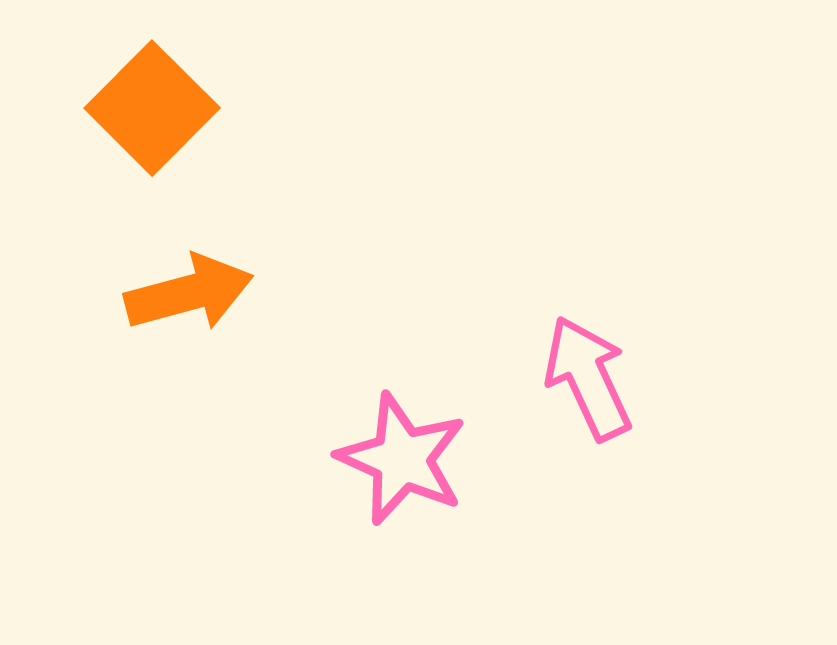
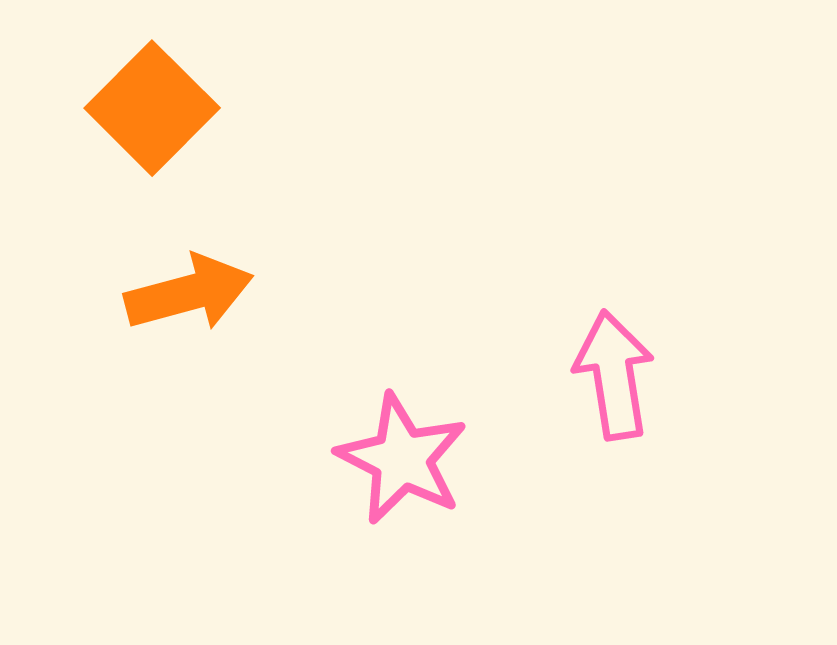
pink arrow: moved 26 px right, 3 px up; rotated 16 degrees clockwise
pink star: rotated 3 degrees clockwise
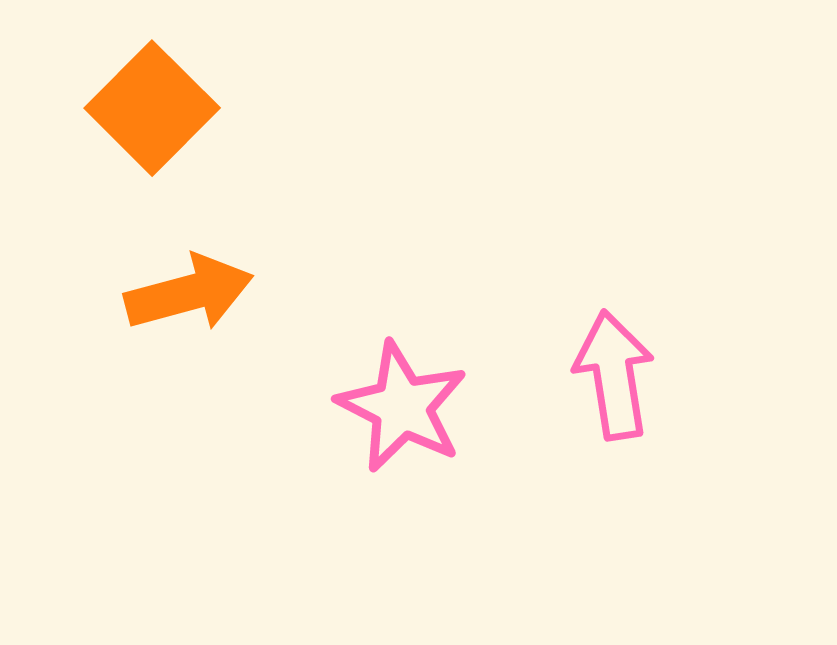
pink star: moved 52 px up
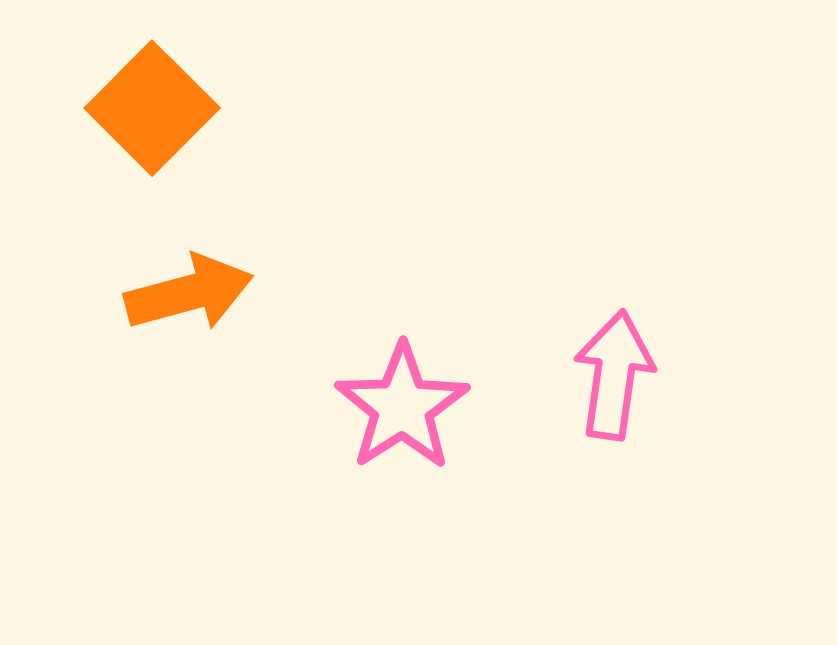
pink arrow: rotated 17 degrees clockwise
pink star: rotated 12 degrees clockwise
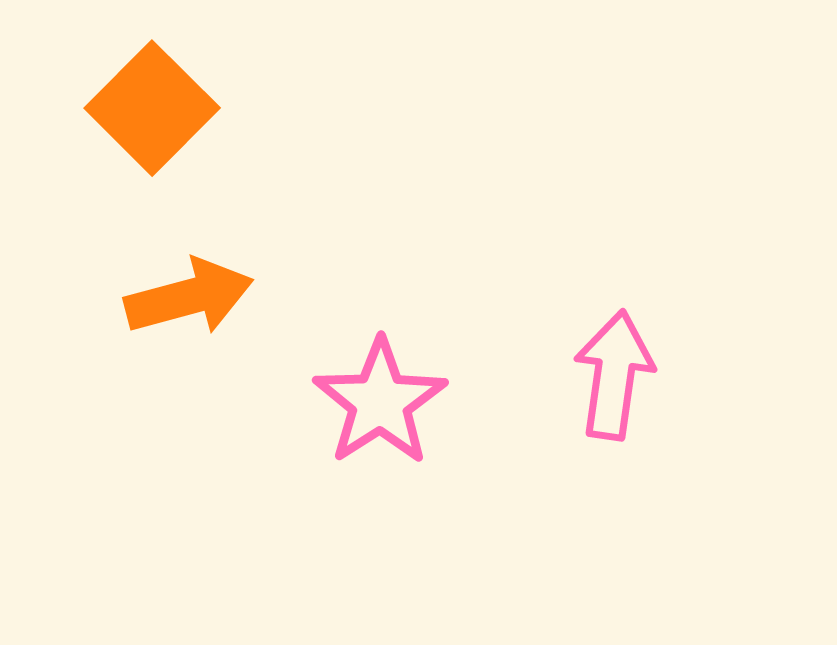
orange arrow: moved 4 px down
pink star: moved 22 px left, 5 px up
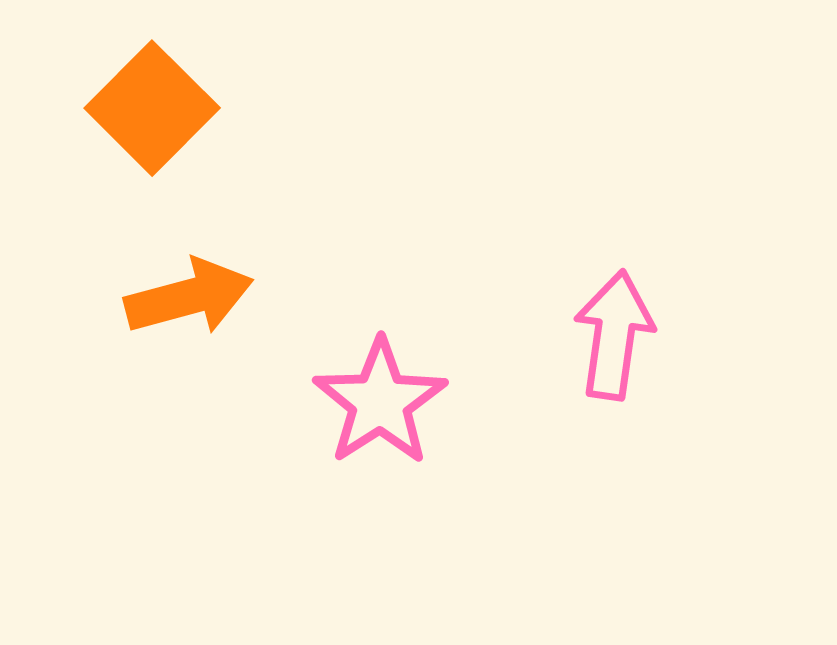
pink arrow: moved 40 px up
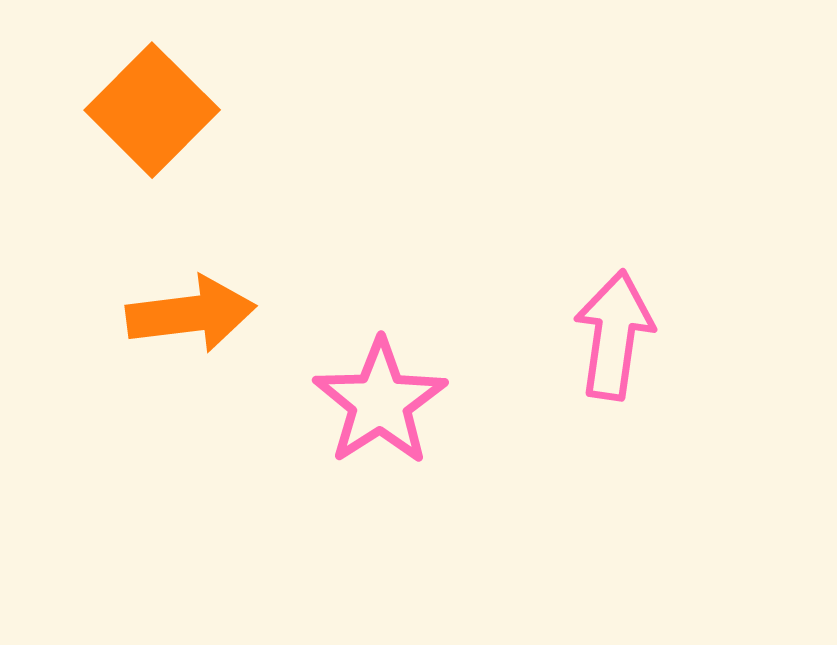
orange square: moved 2 px down
orange arrow: moved 2 px right, 17 px down; rotated 8 degrees clockwise
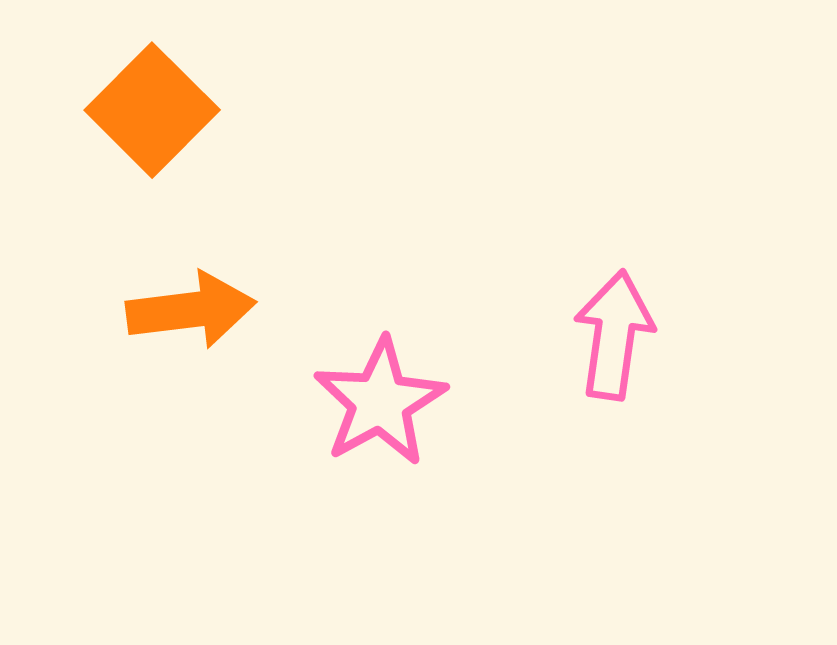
orange arrow: moved 4 px up
pink star: rotated 4 degrees clockwise
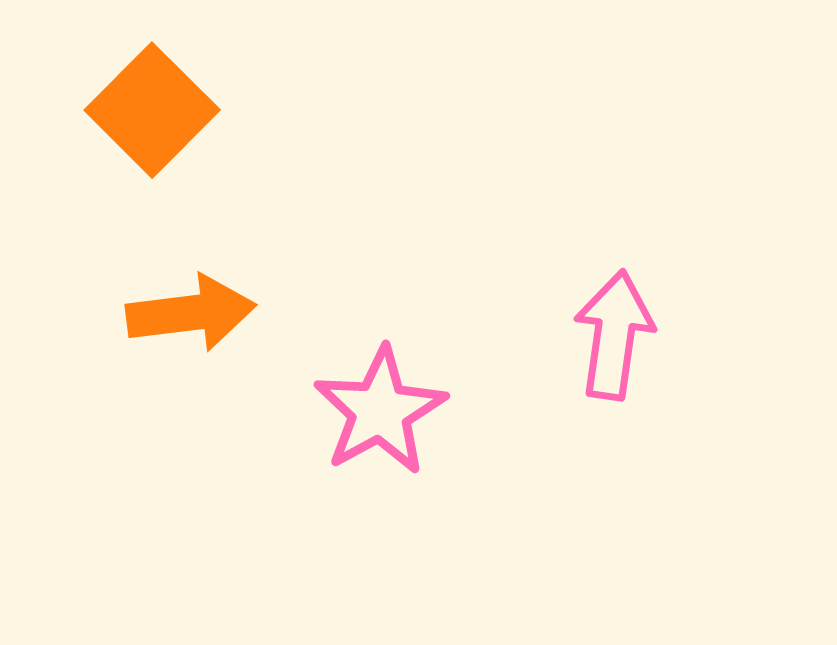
orange arrow: moved 3 px down
pink star: moved 9 px down
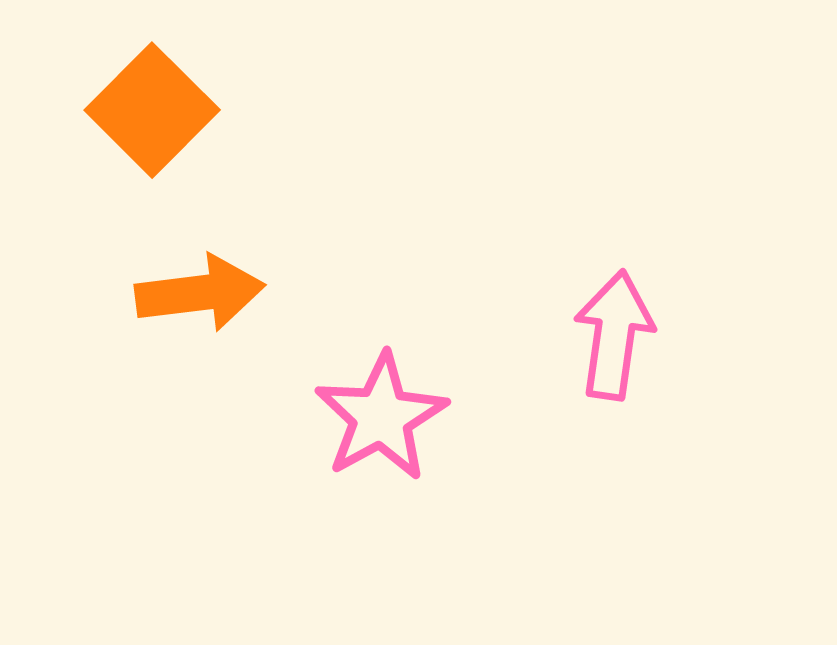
orange arrow: moved 9 px right, 20 px up
pink star: moved 1 px right, 6 px down
